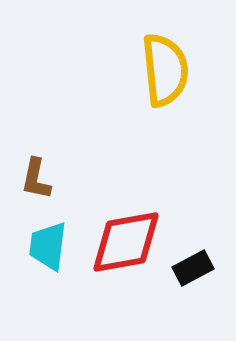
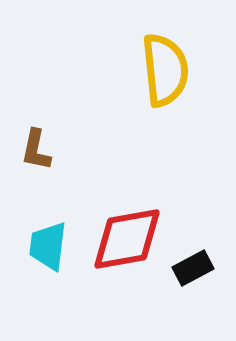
brown L-shape: moved 29 px up
red diamond: moved 1 px right, 3 px up
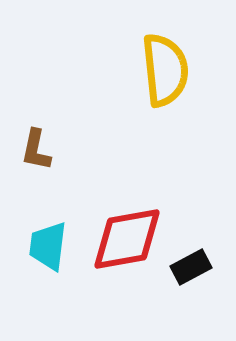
black rectangle: moved 2 px left, 1 px up
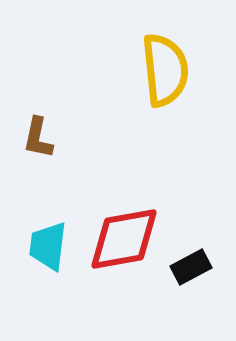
brown L-shape: moved 2 px right, 12 px up
red diamond: moved 3 px left
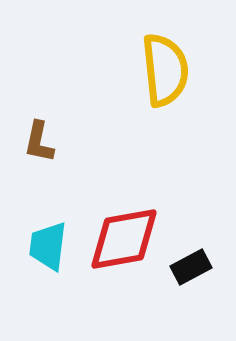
brown L-shape: moved 1 px right, 4 px down
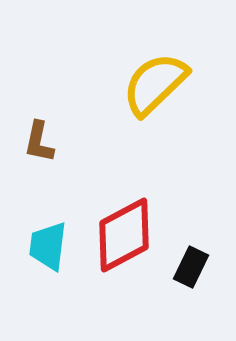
yellow semicircle: moved 10 px left, 14 px down; rotated 128 degrees counterclockwise
red diamond: moved 4 px up; rotated 18 degrees counterclockwise
black rectangle: rotated 36 degrees counterclockwise
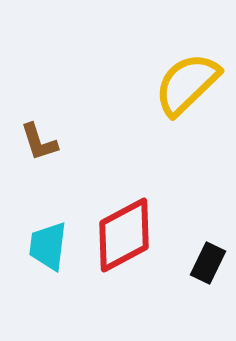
yellow semicircle: moved 32 px right
brown L-shape: rotated 30 degrees counterclockwise
black rectangle: moved 17 px right, 4 px up
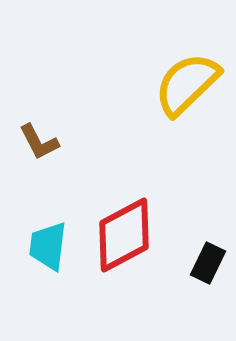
brown L-shape: rotated 9 degrees counterclockwise
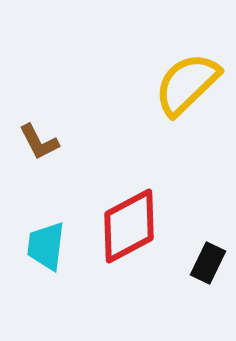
red diamond: moved 5 px right, 9 px up
cyan trapezoid: moved 2 px left
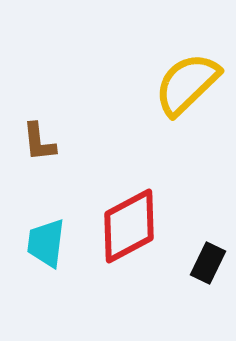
brown L-shape: rotated 21 degrees clockwise
cyan trapezoid: moved 3 px up
